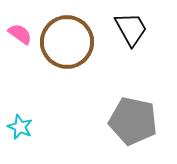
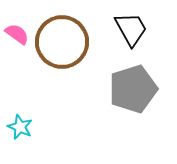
pink semicircle: moved 3 px left
brown circle: moved 5 px left
gray pentagon: moved 32 px up; rotated 30 degrees counterclockwise
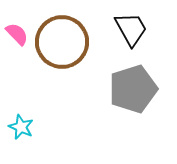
pink semicircle: rotated 10 degrees clockwise
cyan star: moved 1 px right
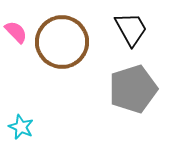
pink semicircle: moved 1 px left, 2 px up
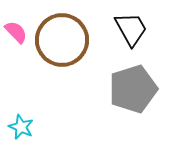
brown circle: moved 2 px up
